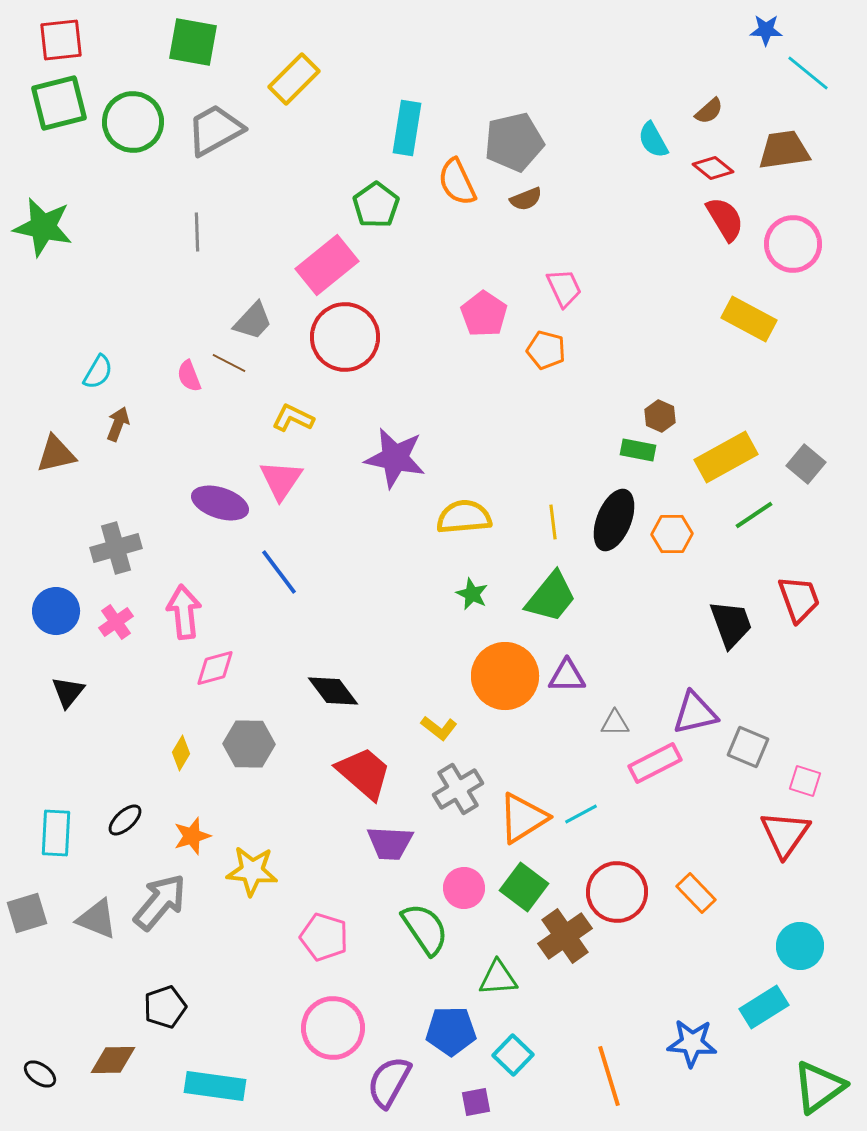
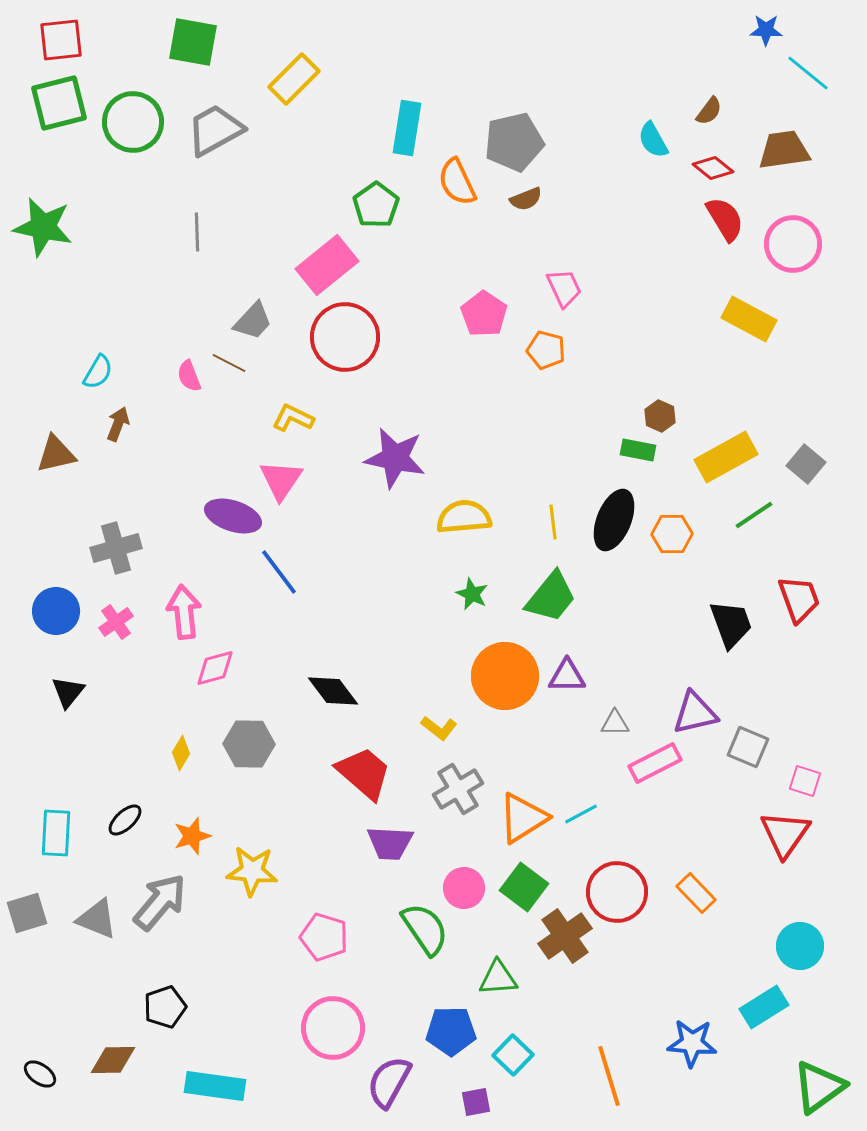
brown semicircle at (709, 111): rotated 12 degrees counterclockwise
purple ellipse at (220, 503): moved 13 px right, 13 px down
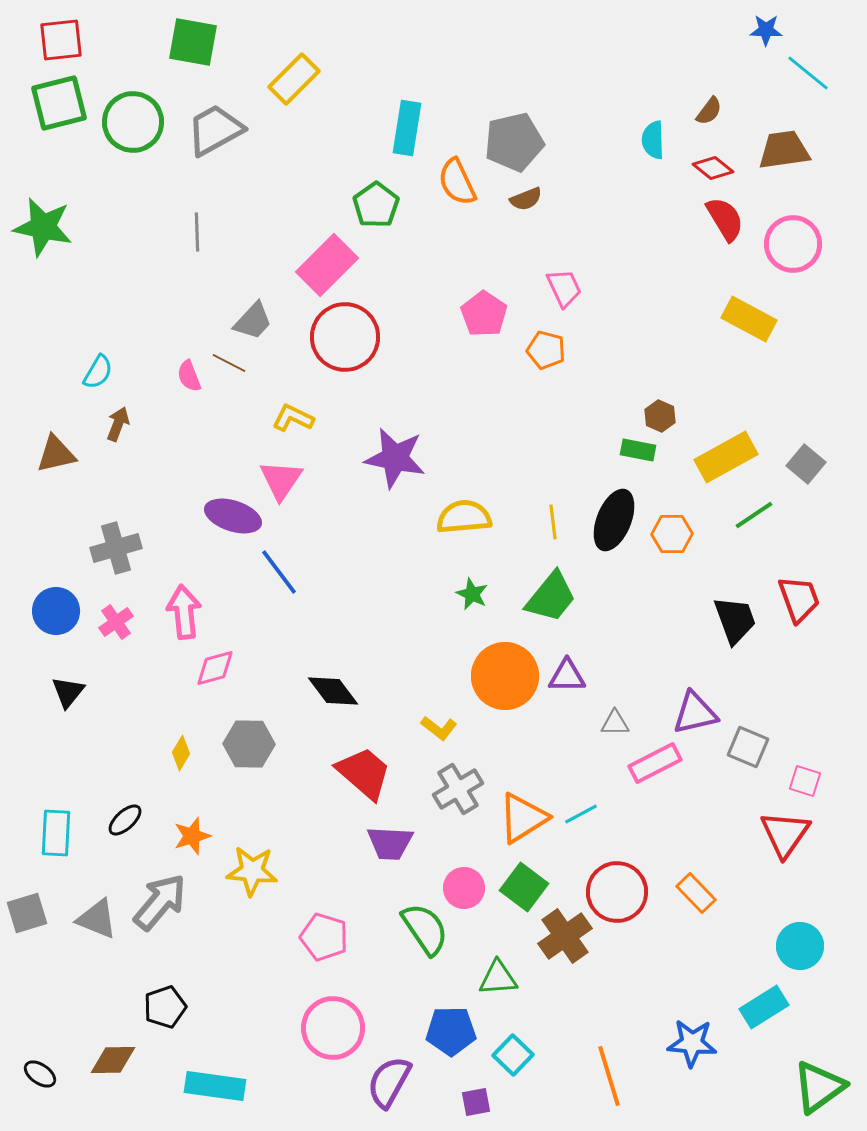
cyan semicircle at (653, 140): rotated 27 degrees clockwise
pink rectangle at (327, 265): rotated 6 degrees counterclockwise
black trapezoid at (731, 624): moved 4 px right, 4 px up
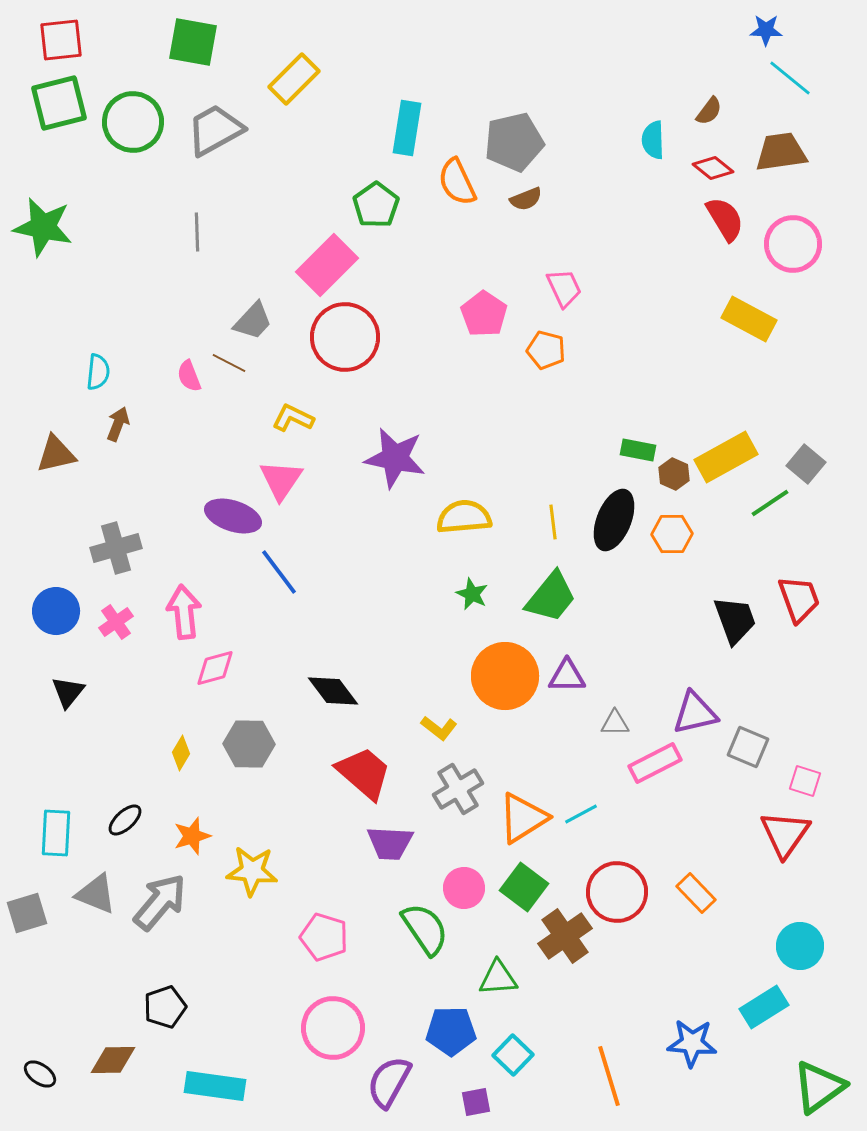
cyan line at (808, 73): moved 18 px left, 5 px down
brown trapezoid at (784, 150): moved 3 px left, 2 px down
cyan semicircle at (98, 372): rotated 24 degrees counterclockwise
brown hexagon at (660, 416): moved 14 px right, 58 px down
green line at (754, 515): moved 16 px right, 12 px up
gray triangle at (97, 919): moved 1 px left, 25 px up
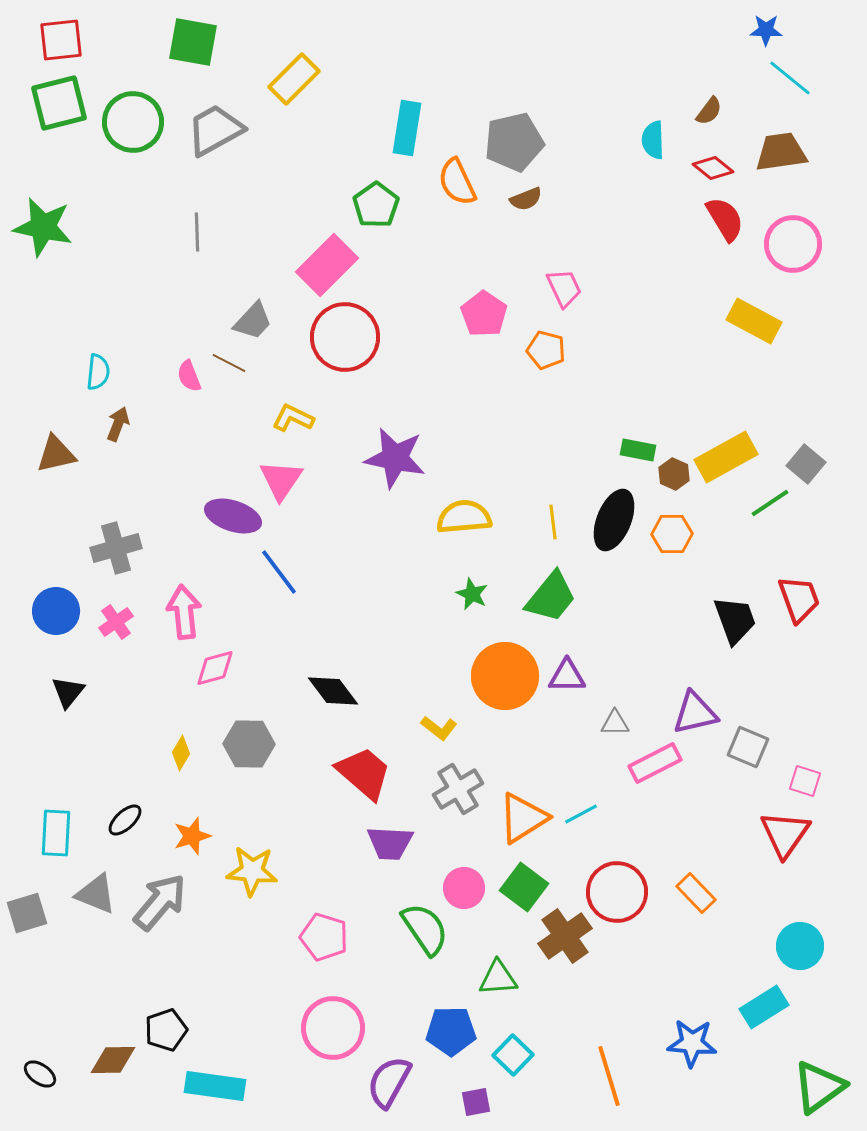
yellow rectangle at (749, 319): moved 5 px right, 2 px down
black pentagon at (165, 1007): moved 1 px right, 23 px down
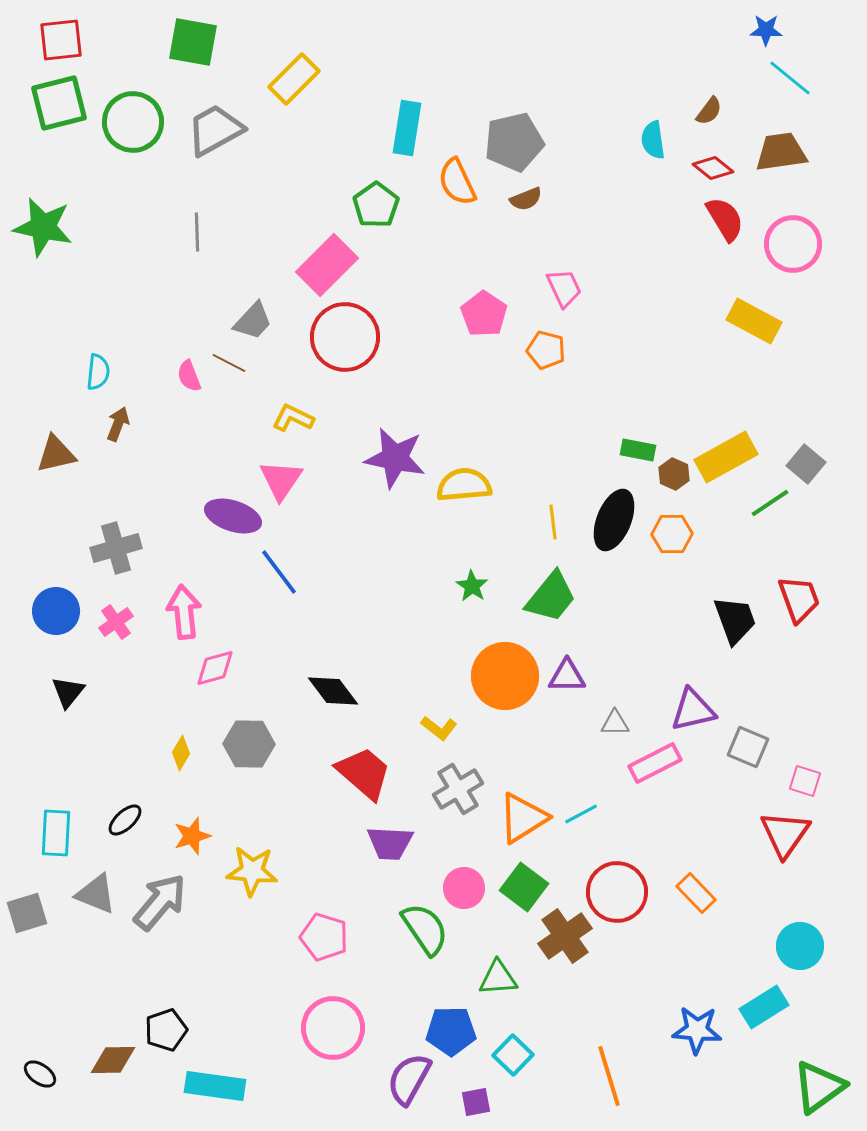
cyan semicircle at (653, 140): rotated 6 degrees counterclockwise
yellow semicircle at (464, 517): moved 32 px up
green star at (472, 594): moved 8 px up; rotated 8 degrees clockwise
purple triangle at (695, 713): moved 2 px left, 3 px up
blue star at (692, 1043): moved 5 px right, 13 px up
purple semicircle at (389, 1082): moved 20 px right, 3 px up
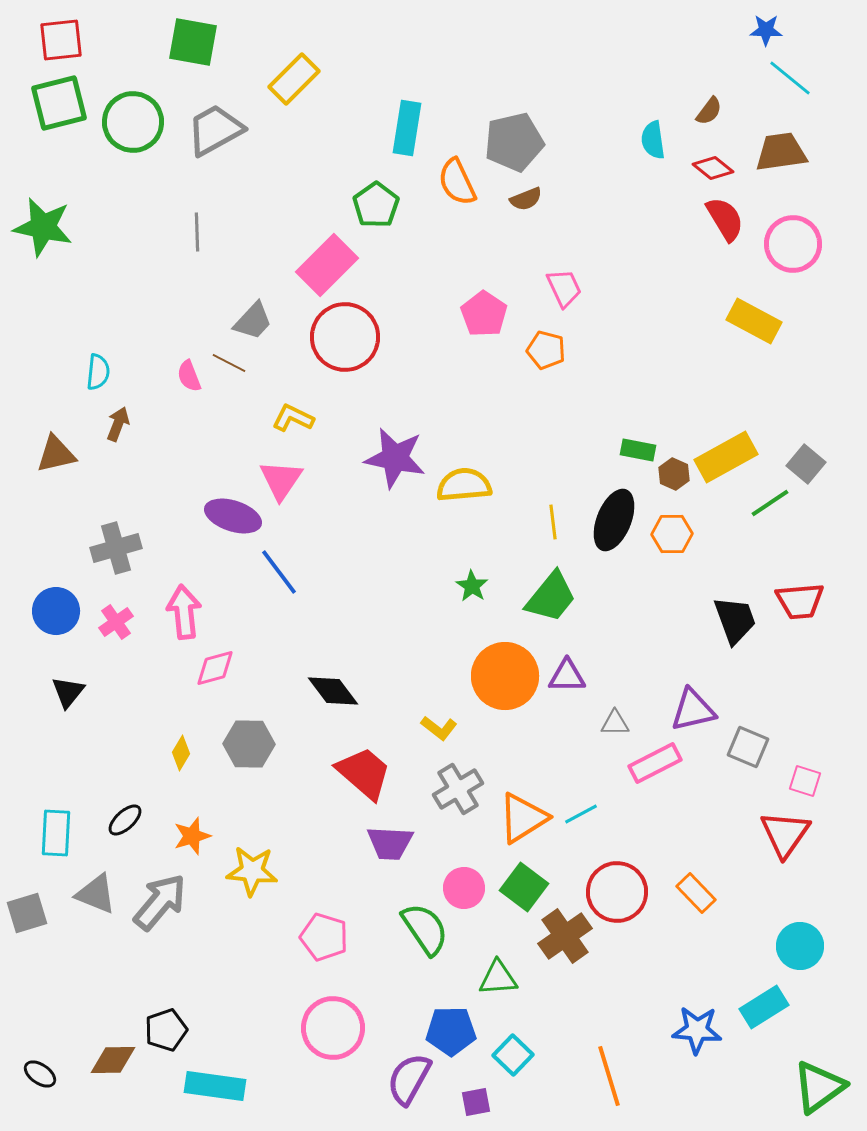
red trapezoid at (799, 599): moved 1 px right, 2 px down; rotated 105 degrees clockwise
